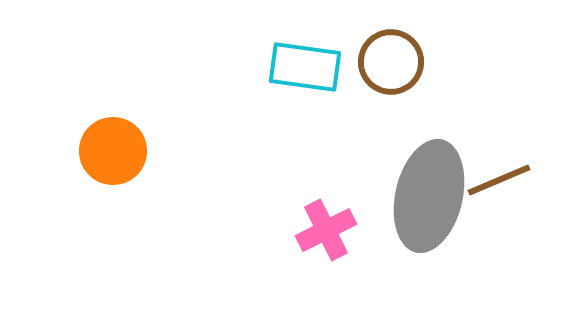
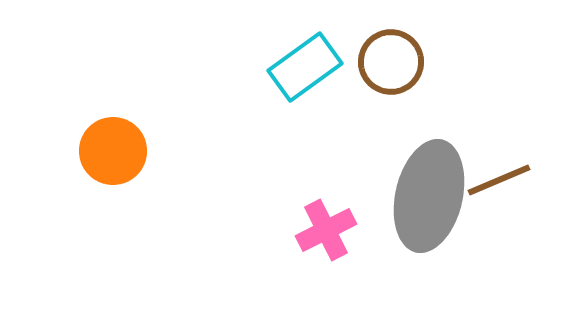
cyan rectangle: rotated 44 degrees counterclockwise
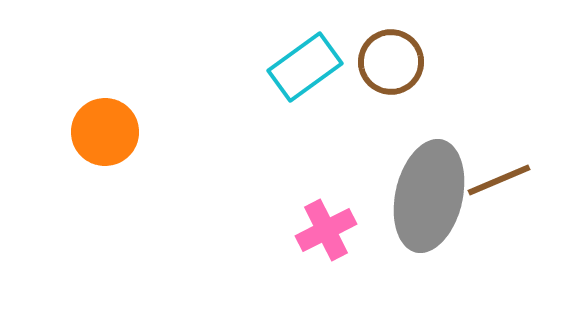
orange circle: moved 8 px left, 19 px up
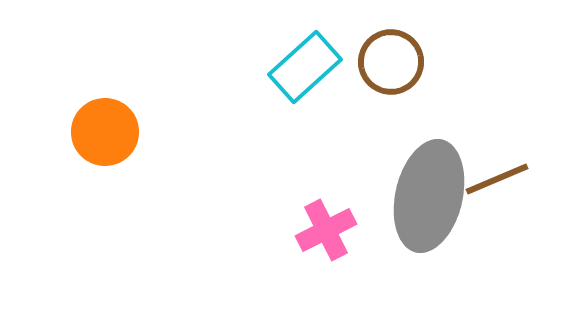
cyan rectangle: rotated 6 degrees counterclockwise
brown line: moved 2 px left, 1 px up
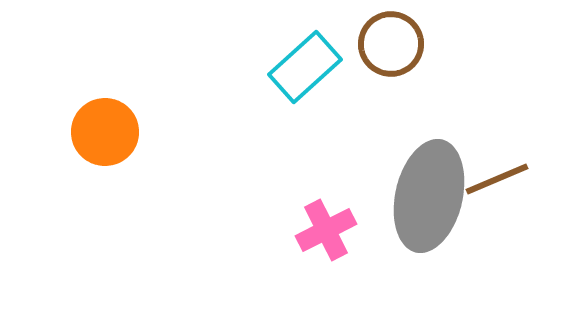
brown circle: moved 18 px up
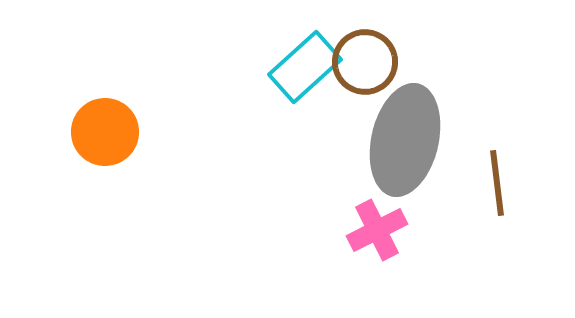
brown circle: moved 26 px left, 18 px down
brown line: moved 4 px down; rotated 74 degrees counterclockwise
gray ellipse: moved 24 px left, 56 px up
pink cross: moved 51 px right
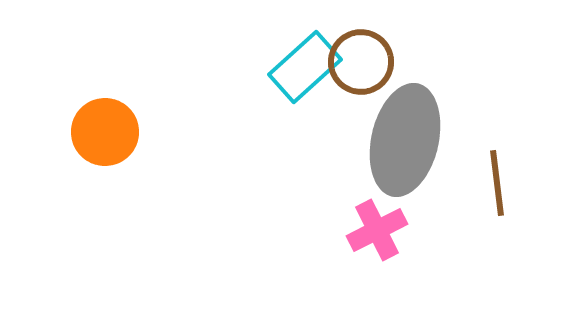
brown circle: moved 4 px left
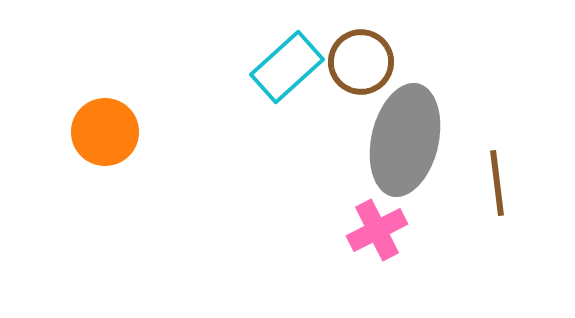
cyan rectangle: moved 18 px left
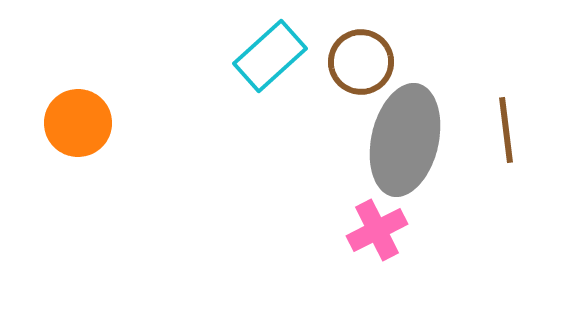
cyan rectangle: moved 17 px left, 11 px up
orange circle: moved 27 px left, 9 px up
brown line: moved 9 px right, 53 px up
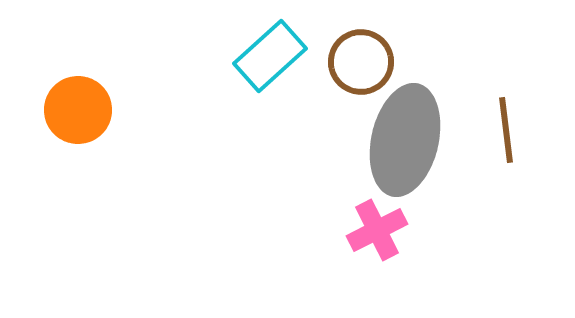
orange circle: moved 13 px up
